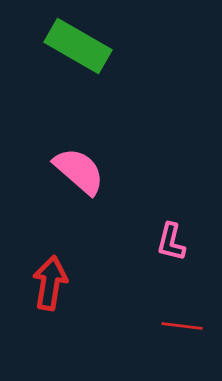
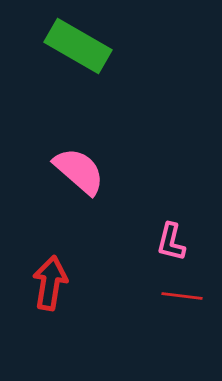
red line: moved 30 px up
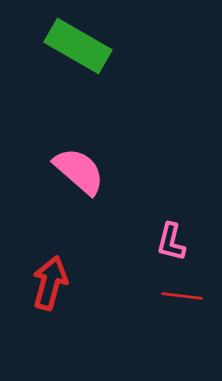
red arrow: rotated 6 degrees clockwise
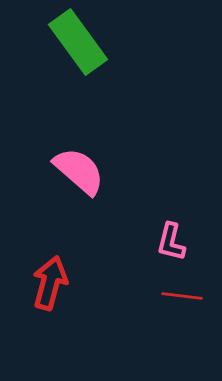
green rectangle: moved 4 px up; rotated 24 degrees clockwise
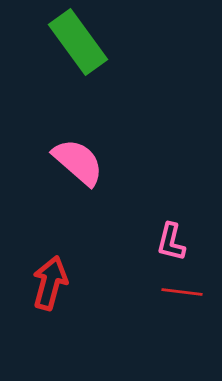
pink semicircle: moved 1 px left, 9 px up
red line: moved 4 px up
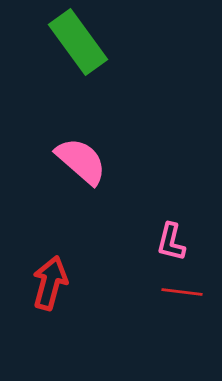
pink semicircle: moved 3 px right, 1 px up
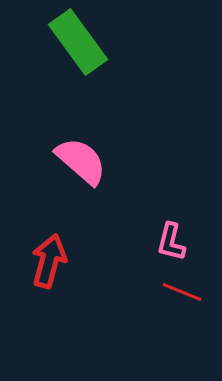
red arrow: moved 1 px left, 22 px up
red line: rotated 15 degrees clockwise
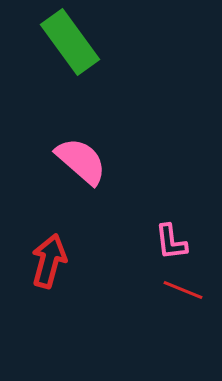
green rectangle: moved 8 px left
pink L-shape: rotated 21 degrees counterclockwise
red line: moved 1 px right, 2 px up
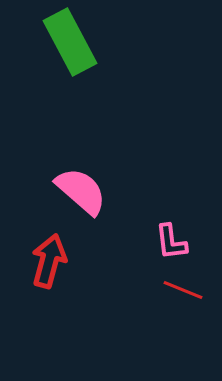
green rectangle: rotated 8 degrees clockwise
pink semicircle: moved 30 px down
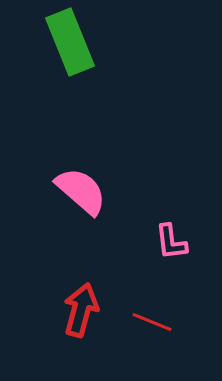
green rectangle: rotated 6 degrees clockwise
red arrow: moved 32 px right, 49 px down
red line: moved 31 px left, 32 px down
